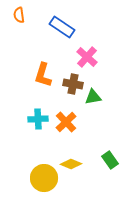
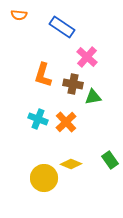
orange semicircle: rotated 77 degrees counterclockwise
cyan cross: rotated 24 degrees clockwise
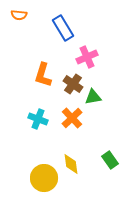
blue rectangle: moved 1 px right, 1 px down; rotated 25 degrees clockwise
pink cross: rotated 25 degrees clockwise
brown cross: rotated 24 degrees clockwise
orange cross: moved 6 px right, 4 px up
yellow diamond: rotated 60 degrees clockwise
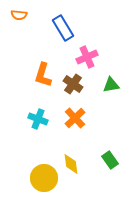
green triangle: moved 18 px right, 12 px up
orange cross: moved 3 px right
